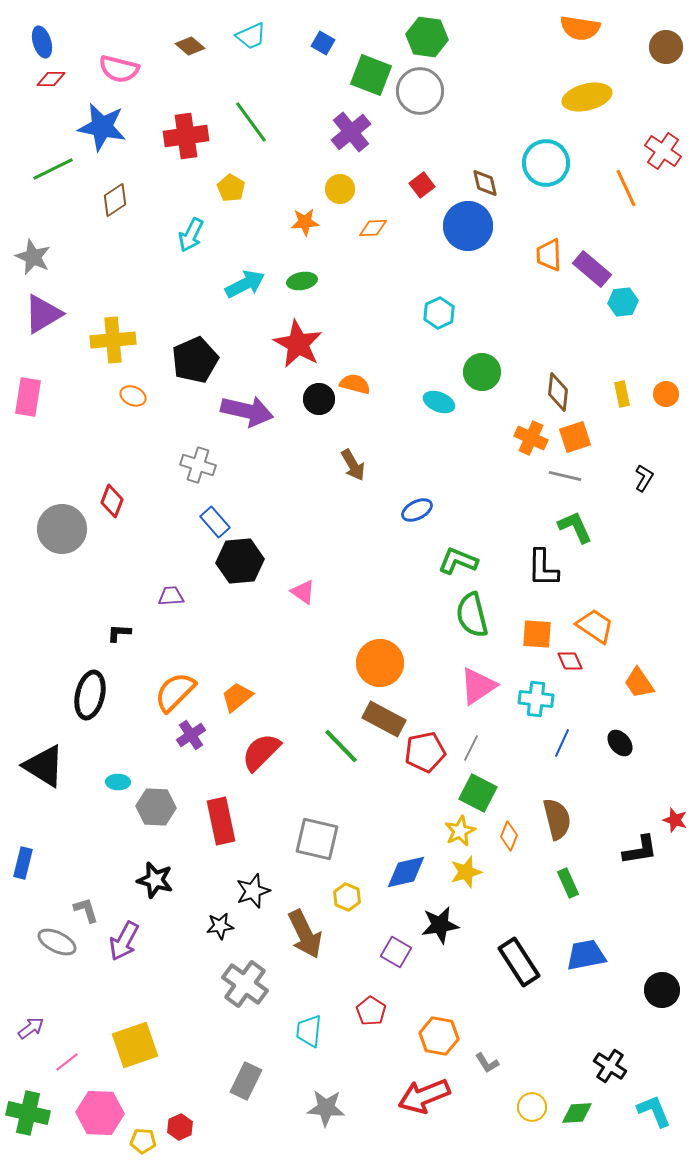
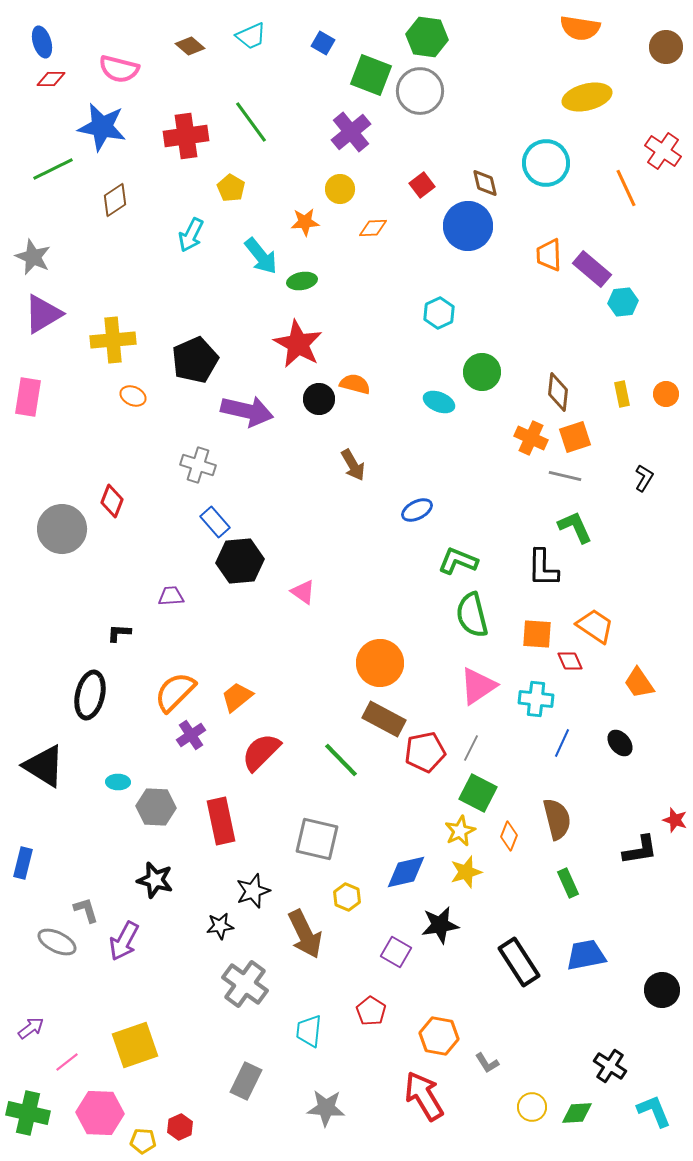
cyan arrow at (245, 284): moved 16 px right, 28 px up; rotated 78 degrees clockwise
green line at (341, 746): moved 14 px down
red arrow at (424, 1096): rotated 81 degrees clockwise
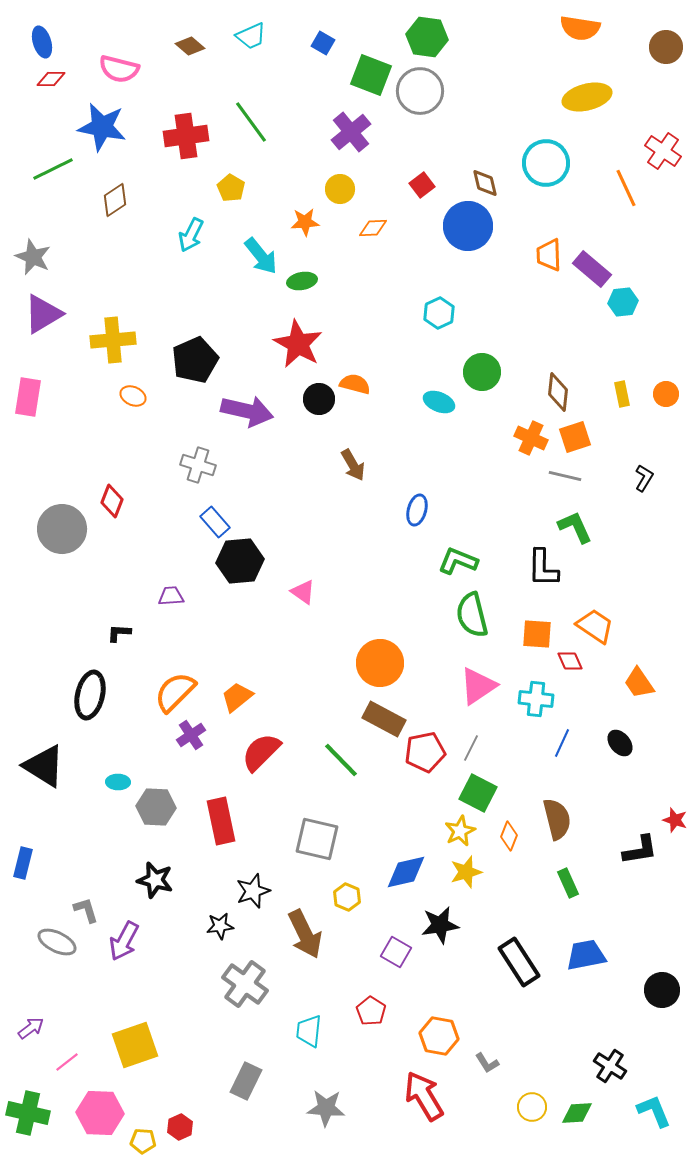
blue ellipse at (417, 510): rotated 48 degrees counterclockwise
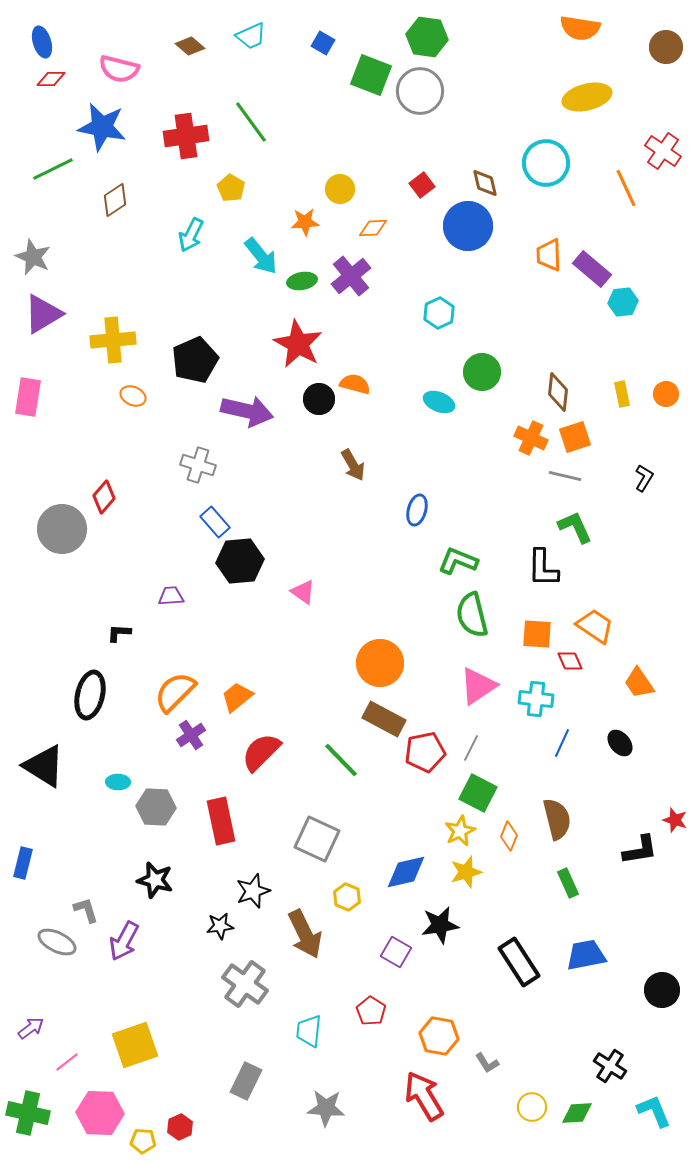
purple cross at (351, 132): moved 144 px down
red diamond at (112, 501): moved 8 px left, 4 px up; rotated 20 degrees clockwise
gray square at (317, 839): rotated 12 degrees clockwise
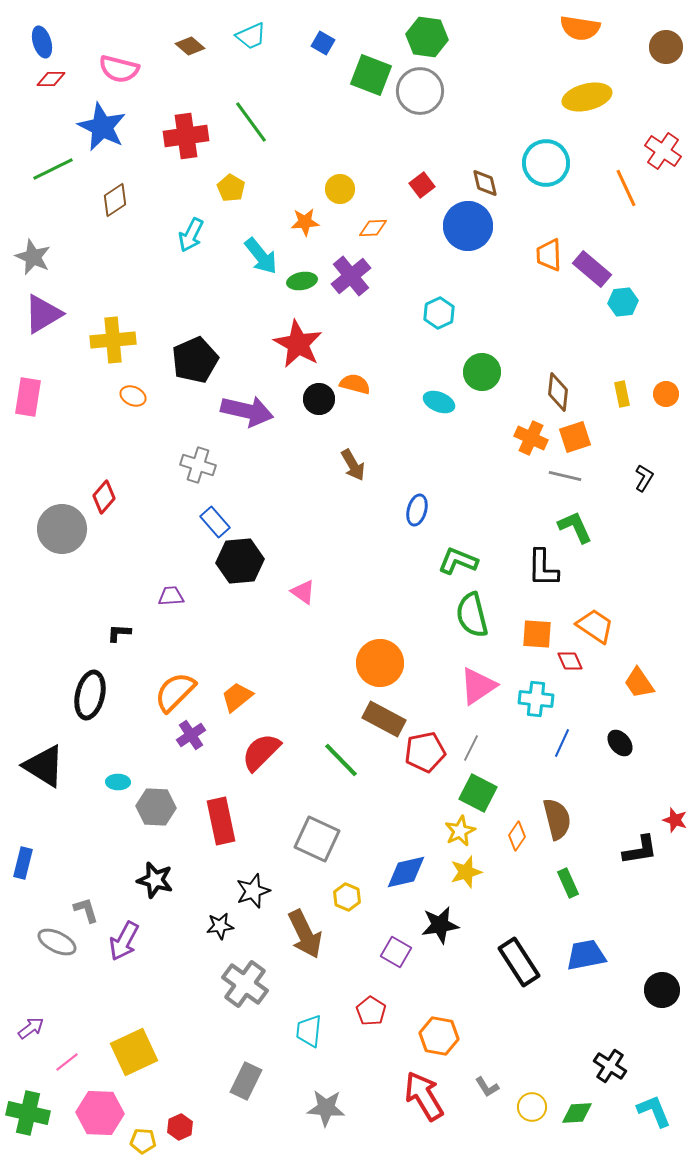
blue star at (102, 127): rotated 15 degrees clockwise
orange diamond at (509, 836): moved 8 px right; rotated 12 degrees clockwise
yellow square at (135, 1045): moved 1 px left, 7 px down; rotated 6 degrees counterclockwise
gray L-shape at (487, 1063): moved 24 px down
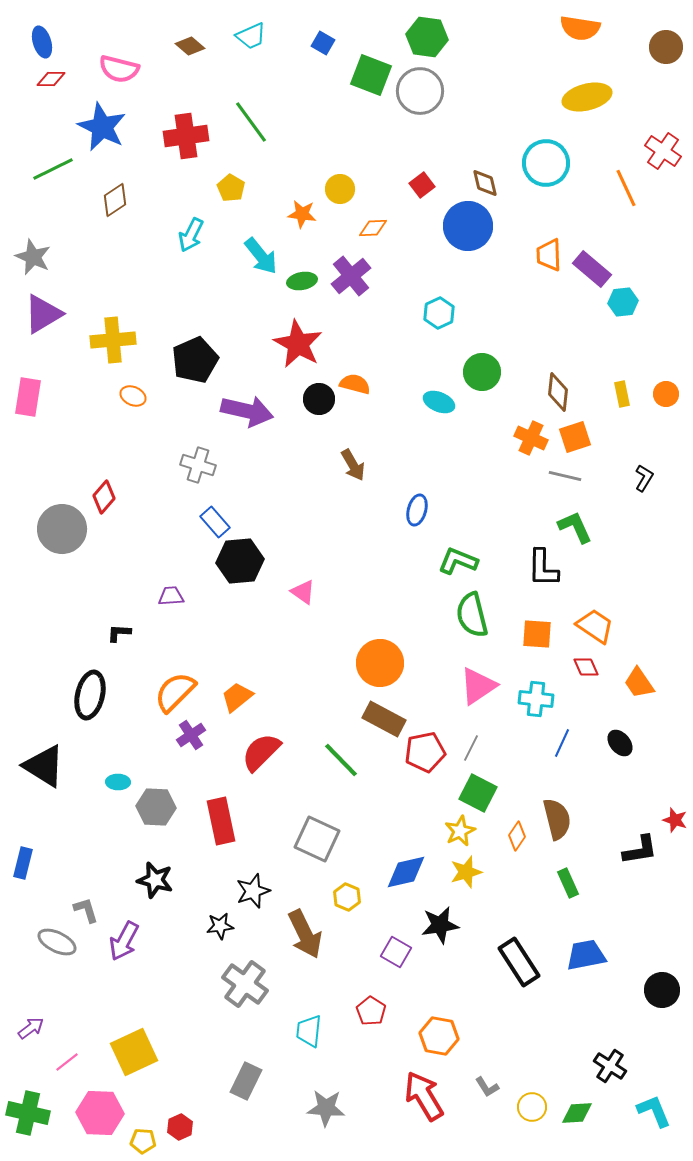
orange star at (305, 222): moved 3 px left, 8 px up; rotated 12 degrees clockwise
red diamond at (570, 661): moved 16 px right, 6 px down
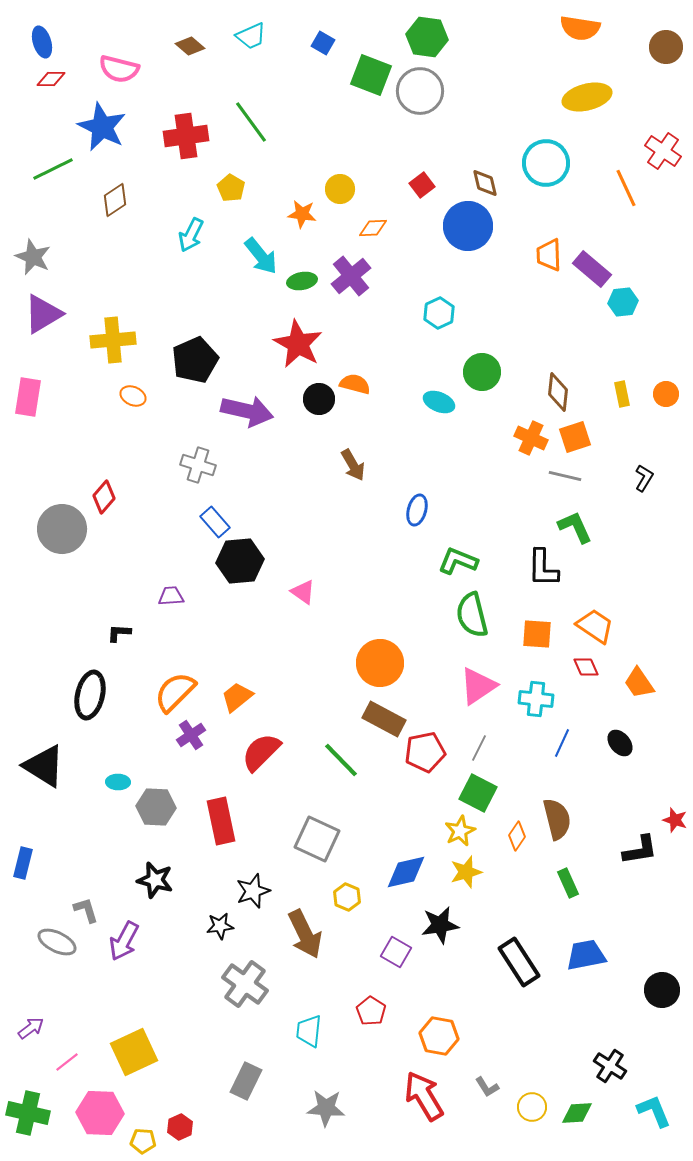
gray line at (471, 748): moved 8 px right
